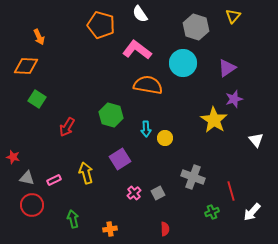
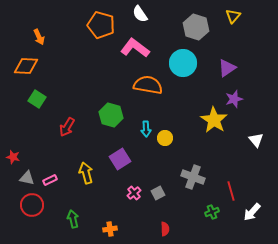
pink L-shape: moved 2 px left, 2 px up
pink rectangle: moved 4 px left
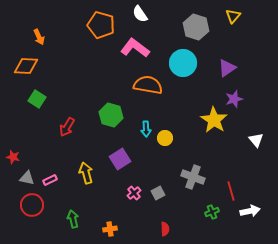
white arrow: moved 2 px left, 1 px up; rotated 144 degrees counterclockwise
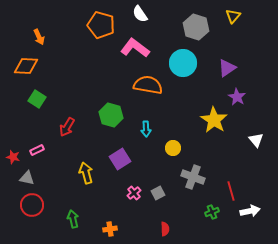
purple star: moved 3 px right, 2 px up; rotated 24 degrees counterclockwise
yellow circle: moved 8 px right, 10 px down
pink rectangle: moved 13 px left, 30 px up
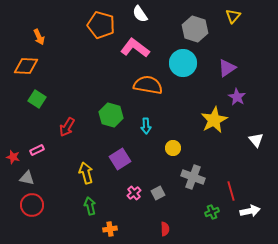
gray hexagon: moved 1 px left, 2 px down
yellow star: rotated 12 degrees clockwise
cyan arrow: moved 3 px up
green arrow: moved 17 px right, 13 px up
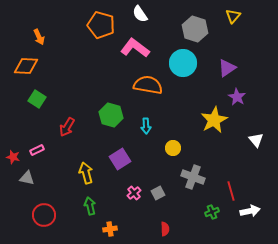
red circle: moved 12 px right, 10 px down
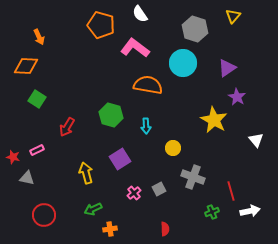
yellow star: rotated 16 degrees counterclockwise
gray square: moved 1 px right, 4 px up
green arrow: moved 3 px right, 3 px down; rotated 102 degrees counterclockwise
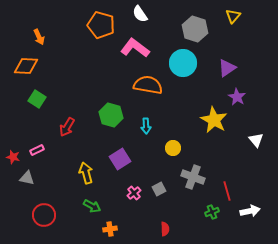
red line: moved 4 px left
green arrow: moved 1 px left, 3 px up; rotated 126 degrees counterclockwise
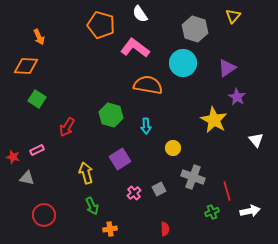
green arrow: rotated 36 degrees clockwise
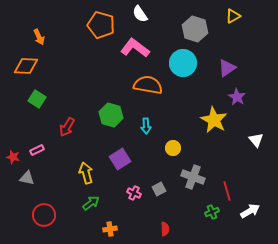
yellow triangle: rotated 21 degrees clockwise
pink cross: rotated 24 degrees counterclockwise
green arrow: moved 1 px left, 3 px up; rotated 102 degrees counterclockwise
white arrow: rotated 18 degrees counterclockwise
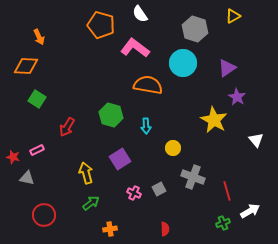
green cross: moved 11 px right, 11 px down
